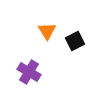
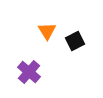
purple cross: rotated 10 degrees clockwise
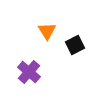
black square: moved 4 px down
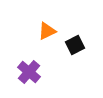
orange triangle: rotated 36 degrees clockwise
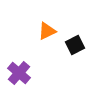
purple cross: moved 10 px left, 1 px down
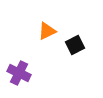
purple cross: rotated 15 degrees counterclockwise
